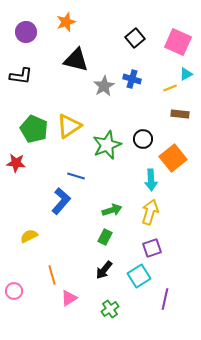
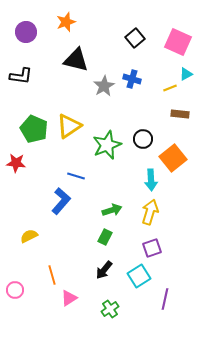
pink circle: moved 1 px right, 1 px up
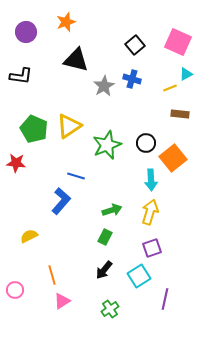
black square: moved 7 px down
black circle: moved 3 px right, 4 px down
pink triangle: moved 7 px left, 3 px down
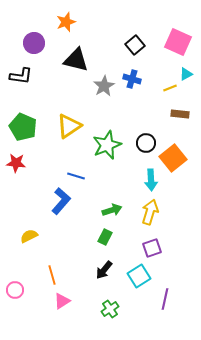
purple circle: moved 8 px right, 11 px down
green pentagon: moved 11 px left, 2 px up
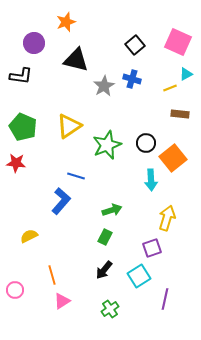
yellow arrow: moved 17 px right, 6 px down
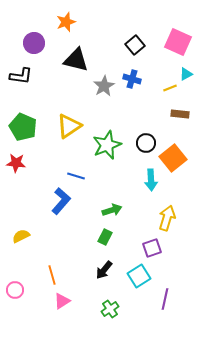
yellow semicircle: moved 8 px left
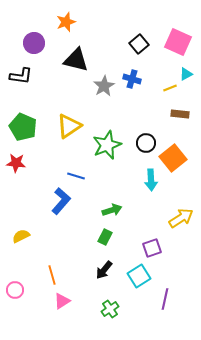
black square: moved 4 px right, 1 px up
yellow arrow: moved 14 px right; rotated 40 degrees clockwise
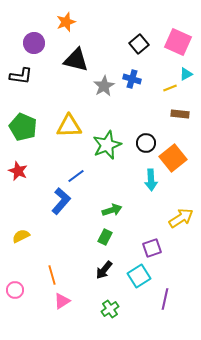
yellow triangle: rotated 32 degrees clockwise
red star: moved 2 px right, 8 px down; rotated 18 degrees clockwise
blue line: rotated 54 degrees counterclockwise
